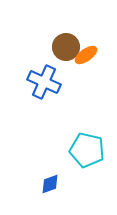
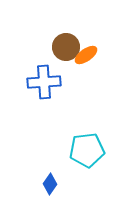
blue cross: rotated 28 degrees counterclockwise
cyan pentagon: rotated 20 degrees counterclockwise
blue diamond: rotated 35 degrees counterclockwise
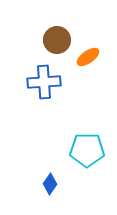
brown circle: moved 9 px left, 7 px up
orange ellipse: moved 2 px right, 2 px down
cyan pentagon: rotated 8 degrees clockwise
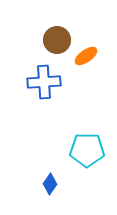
orange ellipse: moved 2 px left, 1 px up
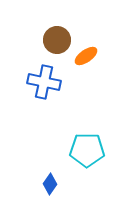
blue cross: rotated 16 degrees clockwise
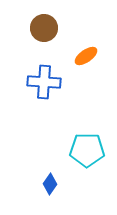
brown circle: moved 13 px left, 12 px up
blue cross: rotated 8 degrees counterclockwise
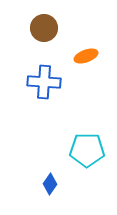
orange ellipse: rotated 15 degrees clockwise
